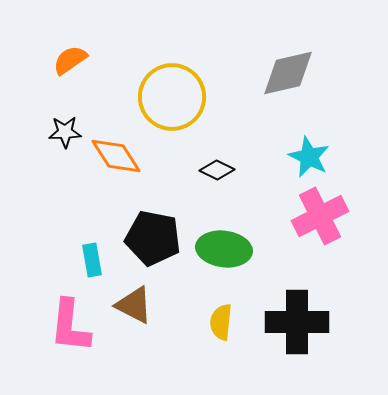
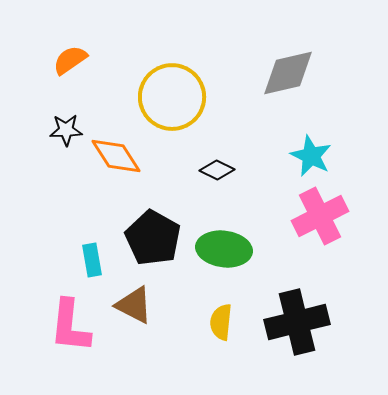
black star: moved 1 px right, 2 px up
cyan star: moved 2 px right, 1 px up
black pentagon: rotated 18 degrees clockwise
black cross: rotated 14 degrees counterclockwise
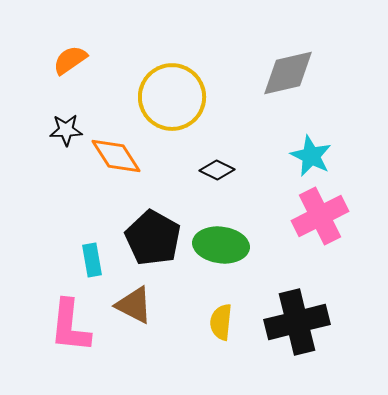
green ellipse: moved 3 px left, 4 px up
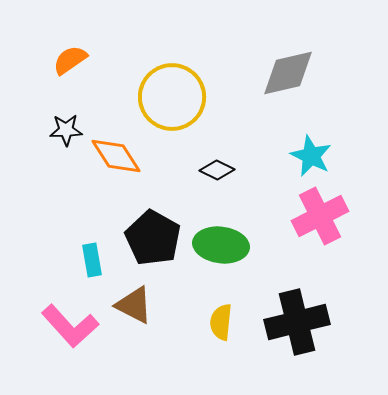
pink L-shape: rotated 48 degrees counterclockwise
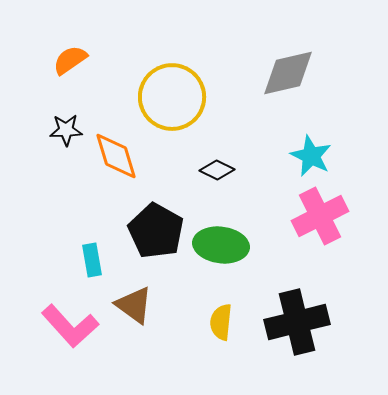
orange diamond: rotated 16 degrees clockwise
black pentagon: moved 3 px right, 7 px up
brown triangle: rotated 9 degrees clockwise
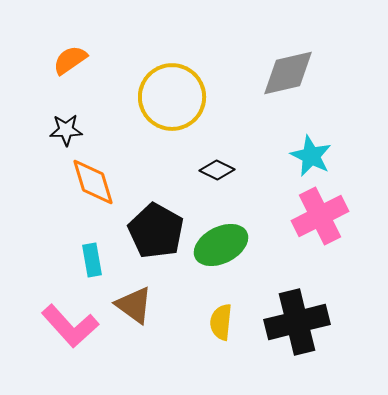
orange diamond: moved 23 px left, 26 px down
green ellipse: rotated 34 degrees counterclockwise
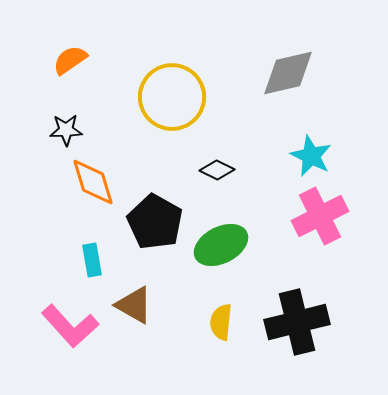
black pentagon: moved 1 px left, 9 px up
brown triangle: rotated 6 degrees counterclockwise
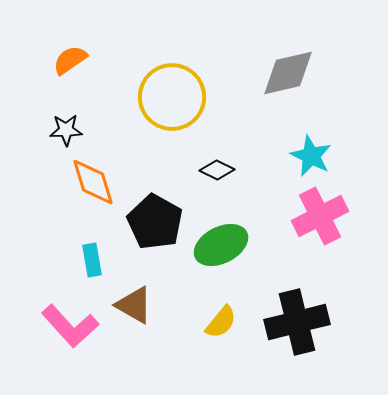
yellow semicircle: rotated 147 degrees counterclockwise
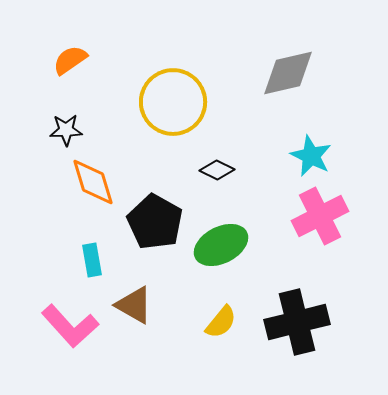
yellow circle: moved 1 px right, 5 px down
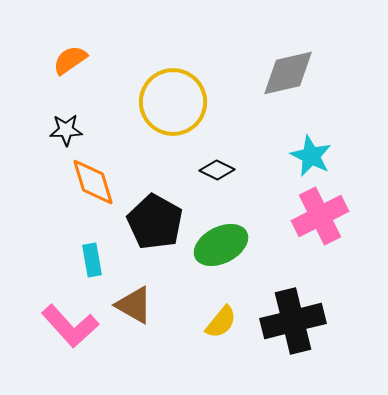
black cross: moved 4 px left, 1 px up
